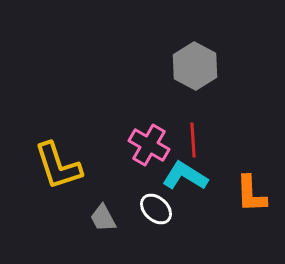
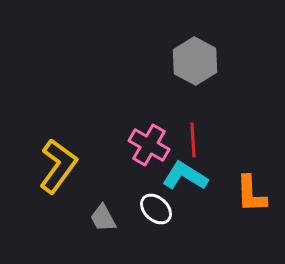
gray hexagon: moved 5 px up
yellow L-shape: rotated 126 degrees counterclockwise
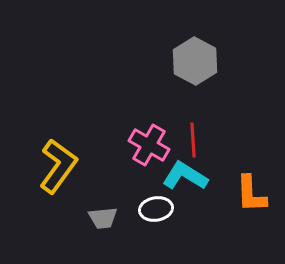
white ellipse: rotated 52 degrees counterclockwise
gray trapezoid: rotated 68 degrees counterclockwise
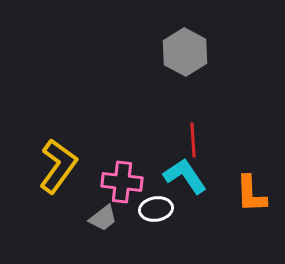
gray hexagon: moved 10 px left, 9 px up
pink cross: moved 27 px left, 37 px down; rotated 24 degrees counterclockwise
cyan L-shape: rotated 24 degrees clockwise
gray trapezoid: rotated 32 degrees counterclockwise
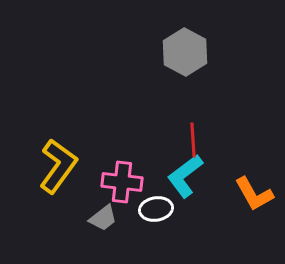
cyan L-shape: rotated 93 degrees counterclockwise
orange L-shape: moved 3 px right; rotated 27 degrees counterclockwise
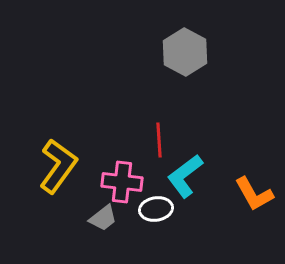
red line: moved 34 px left
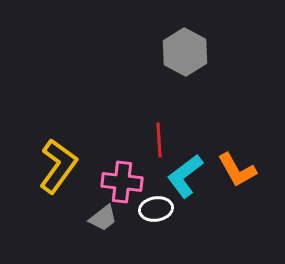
orange L-shape: moved 17 px left, 24 px up
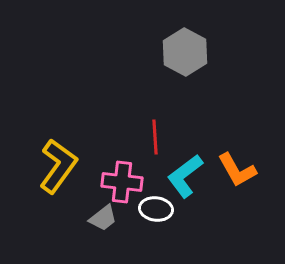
red line: moved 4 px left, 3 px up
white ellipse: rotated 16 degrees clockwise
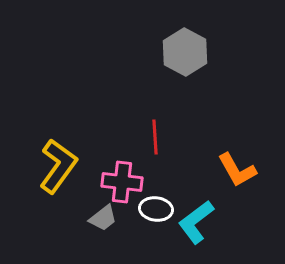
cyan L-shape: moved 11 px right, 46 px down
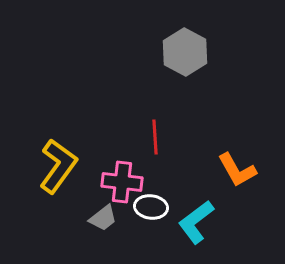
white ellipse: moved 5 px left, 2 px up
